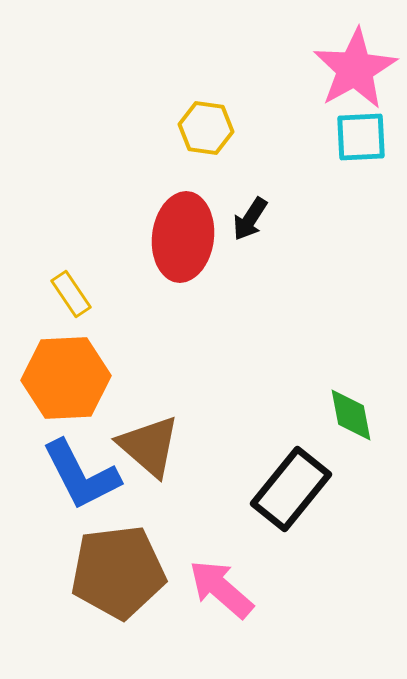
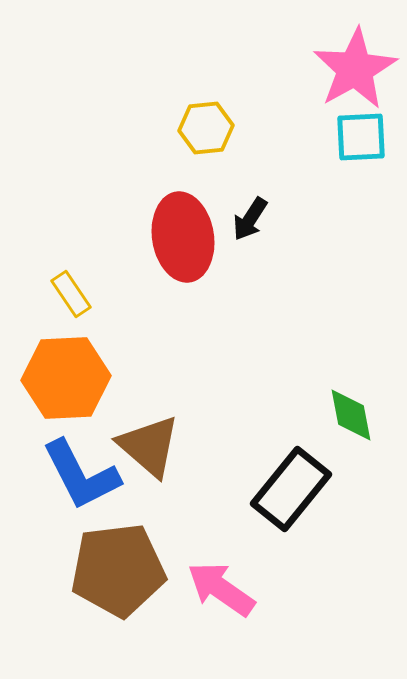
yellow hexagon: rotated 14 degrees counterclockwise
red ellipse: rotated 16 degrees counterclockwise
brown pentagon: moved 2 px up
pink arrow: rotated 6 degrees counterclockwise
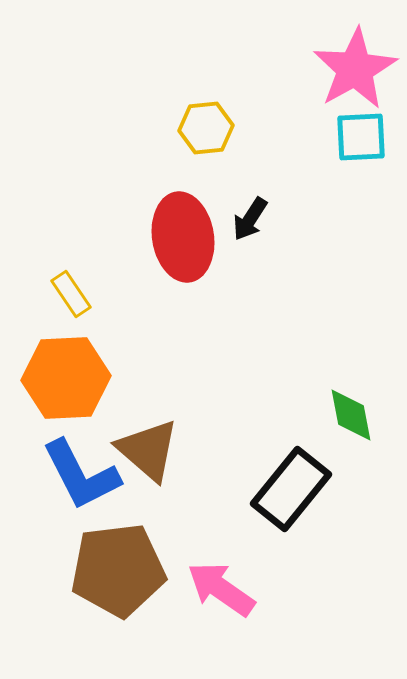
brown triangle: moved 1 px left, 4 px down
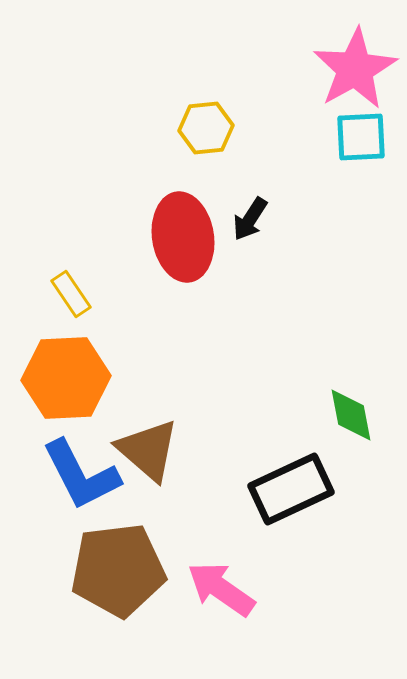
black rectangle: rotated 26 degrees clockwise
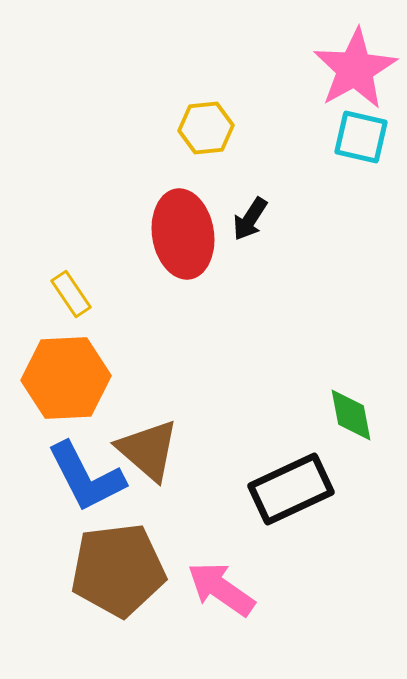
cyan square: rotated 16 degrees clockwise
red ellipse: moved 3 px up
blue L-shape: moved 5 px right, 2 px down
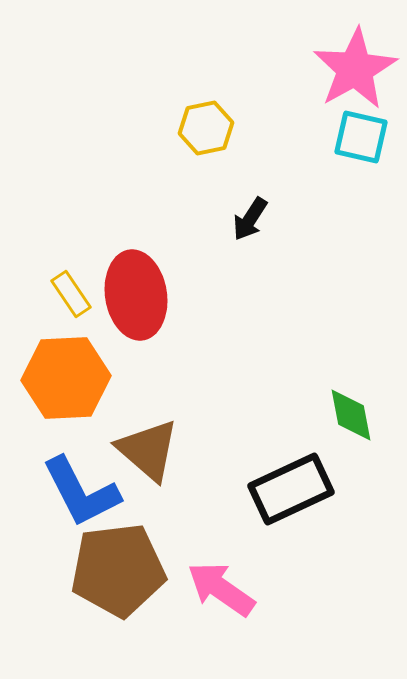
yellow hexagon: rotated 6 degrees counterclockwise
red ellipse: moved 47 px left, 61 px down
blue L-shape: moved 5 px left, 15 px down
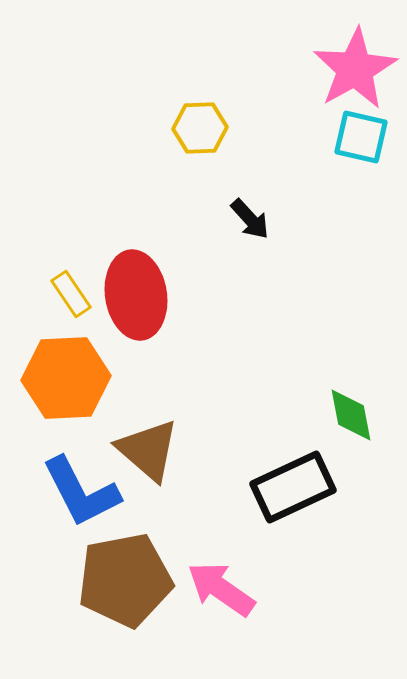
yellow hexagon: moved 6 px left; rotated 10 degrees clockwise
black arrow: rotated 75 degrees counterclockwise
black rectangle: moved 2 px right, 2 px up
brown pentagon: moved 7 px right, 10 px down; rotated 4 degrees counterclockwise
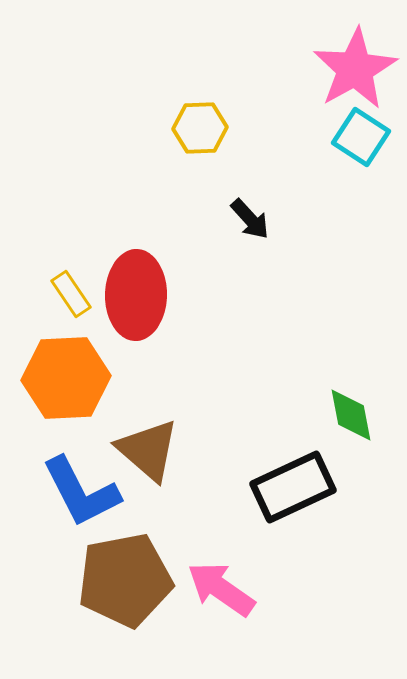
cyan square: rotated 20 degrees clockwise
red ellipse: rotated 10 degrees clockwise
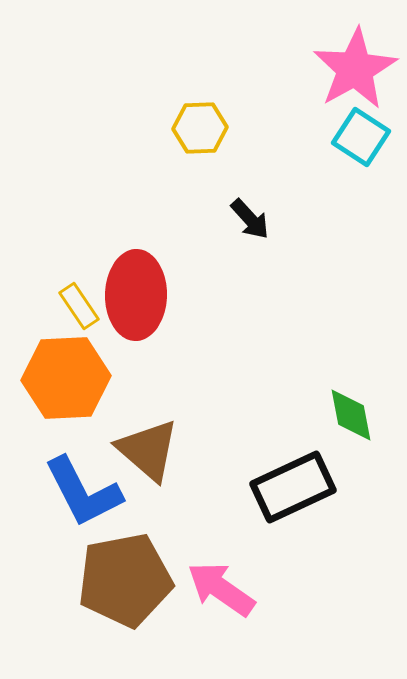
yellow rectangle: moved 8 px right, 12 px down
blue L-shape: moved 2 px right
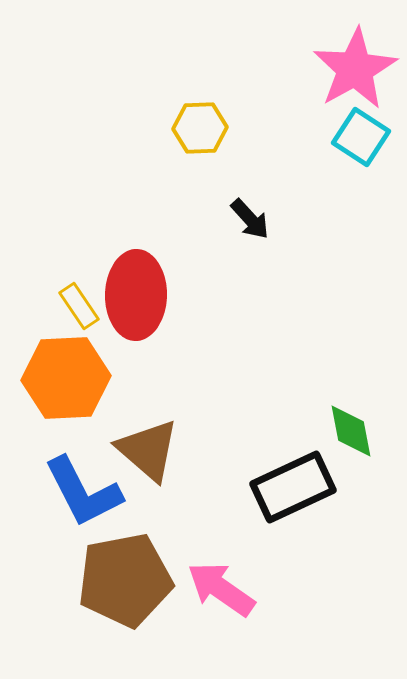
green diamond: moved 16 px down
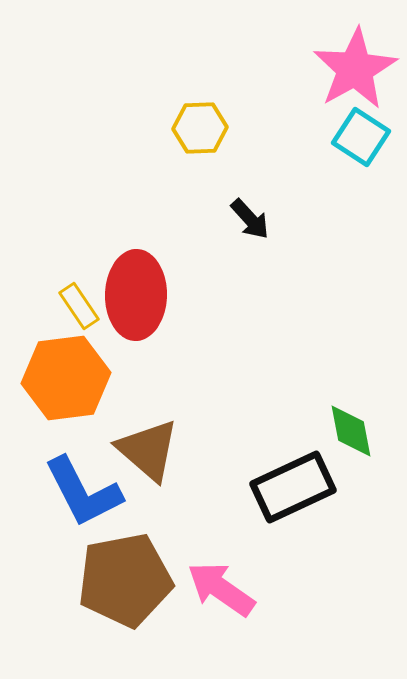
orange hexagon: rotated 4 degrees counterclockwise
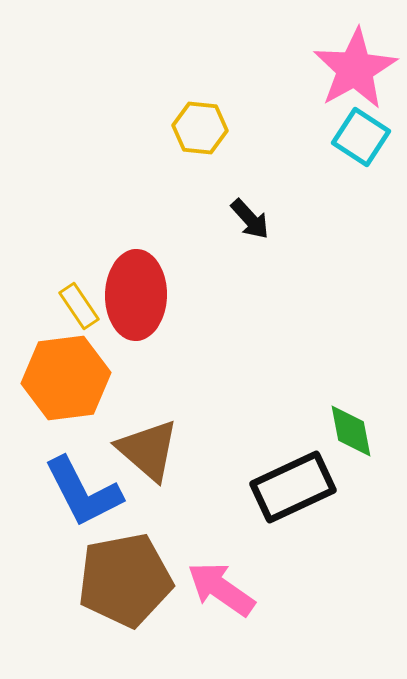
yellow hexagon: rotated 8 degrees clockwise
